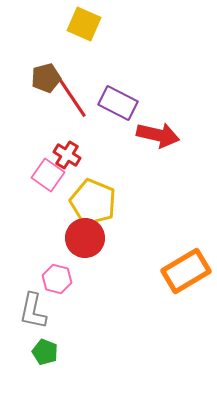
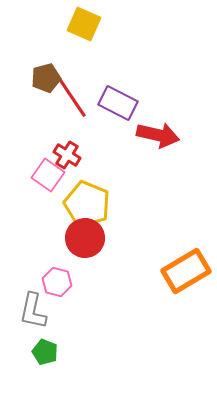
yellow pentagon: moved 6 px left, 2 px down
pink hexagon: moved 3 px down
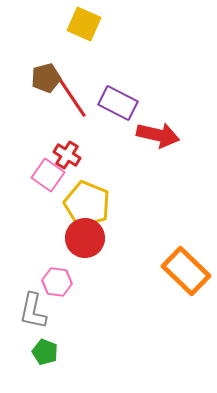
orange rectangle: rotated 75 degrees clockwise
pink hexagon: rotated 8 degrees counterclockwise
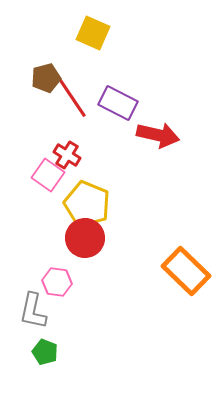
yellow square: moved 9 px right, 9 px down
